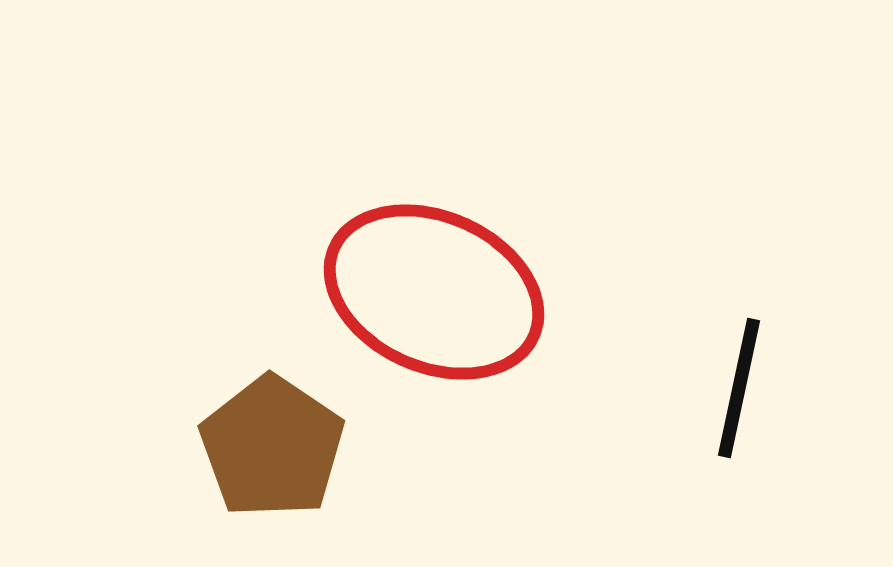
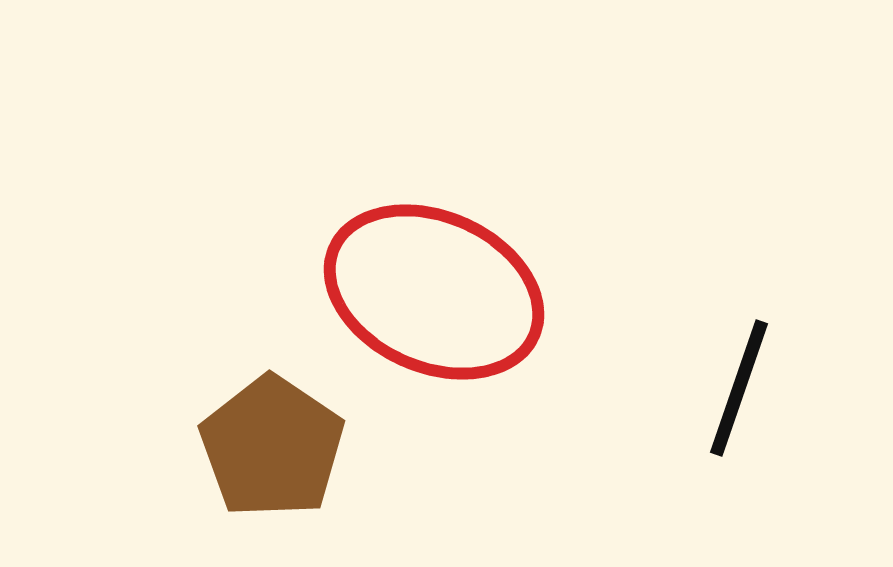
black line: rotated 7 degrees clockwise
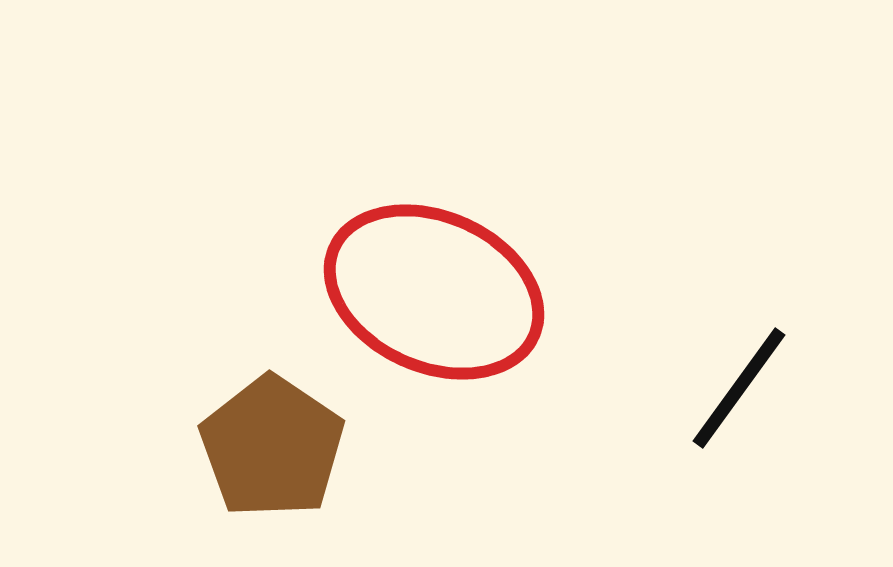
black line: rotated 17 degrees clockwise
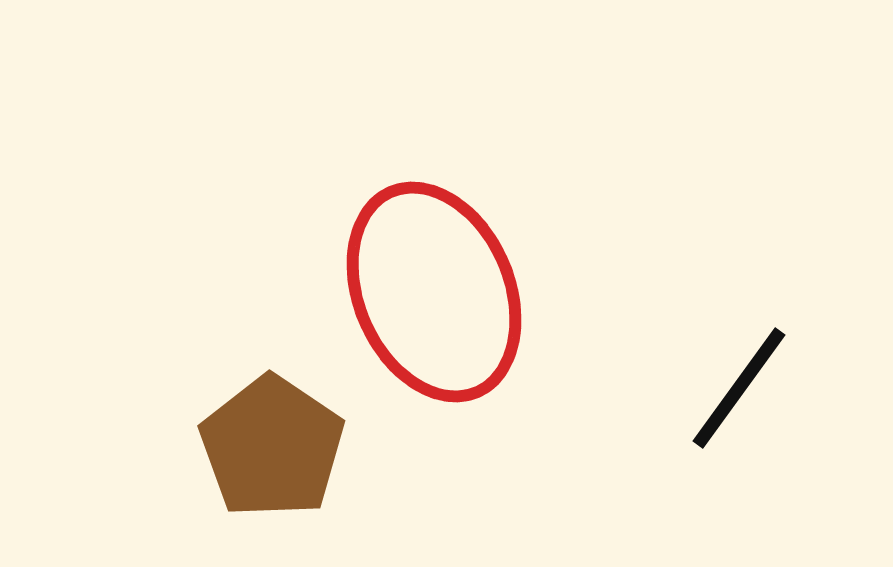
red ellipse: rotated 43 degrees clockwise
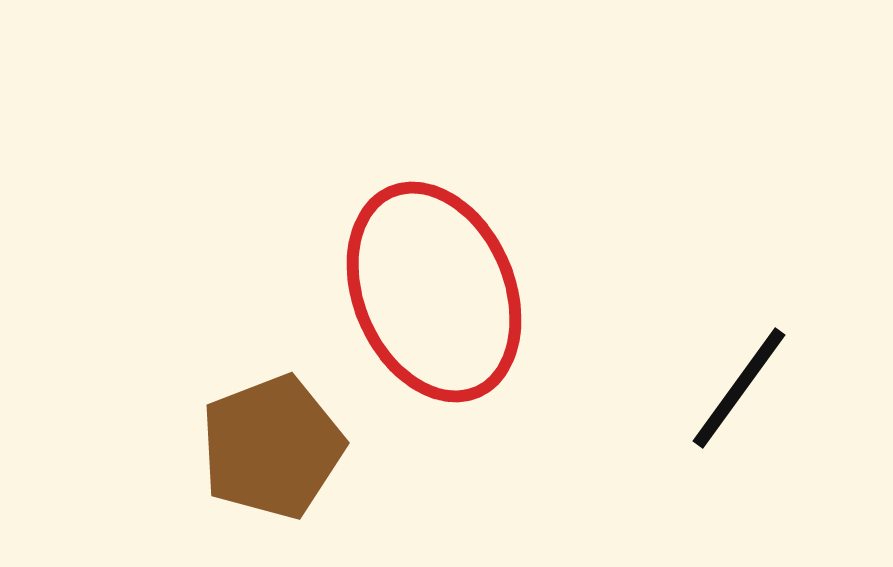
brown pentagon: rotated 17 degrees clockwise
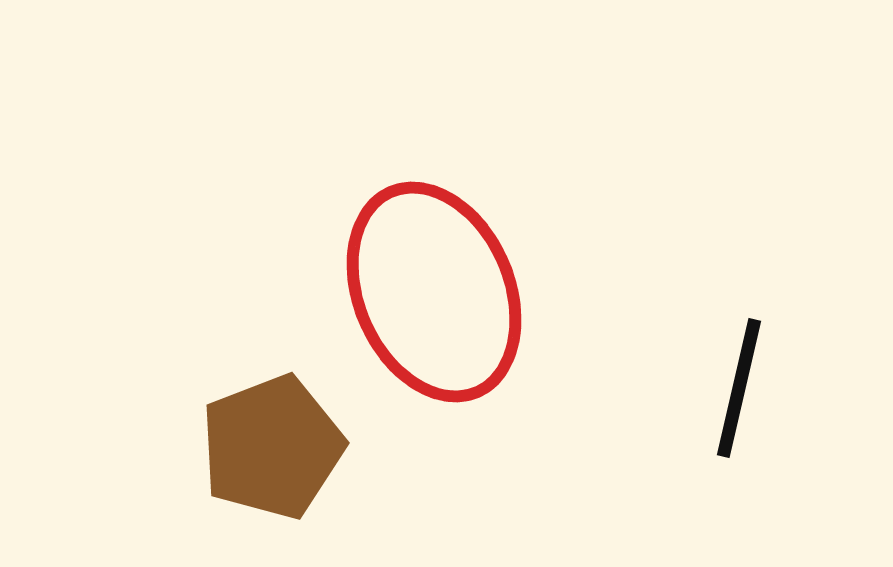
black line: rotated 23 degrees counterclockwise
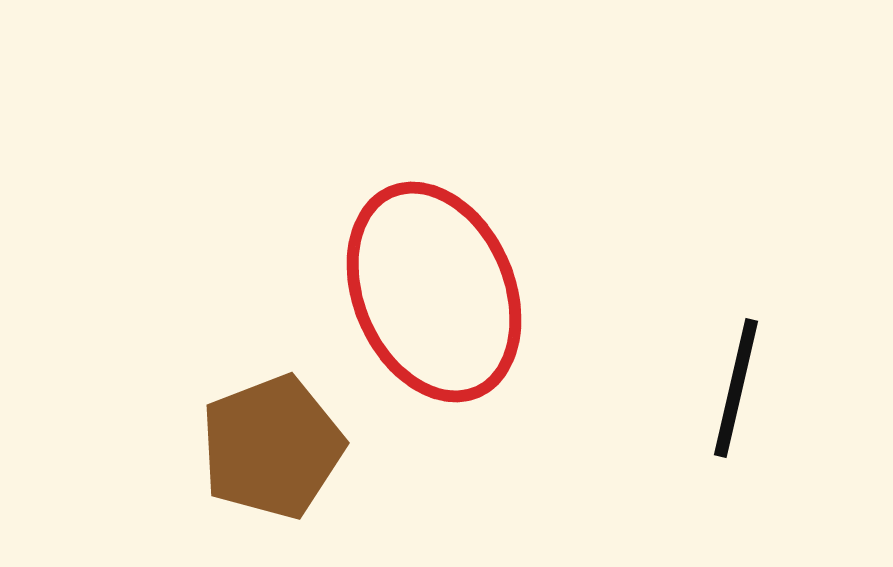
black line: moved 3 px left
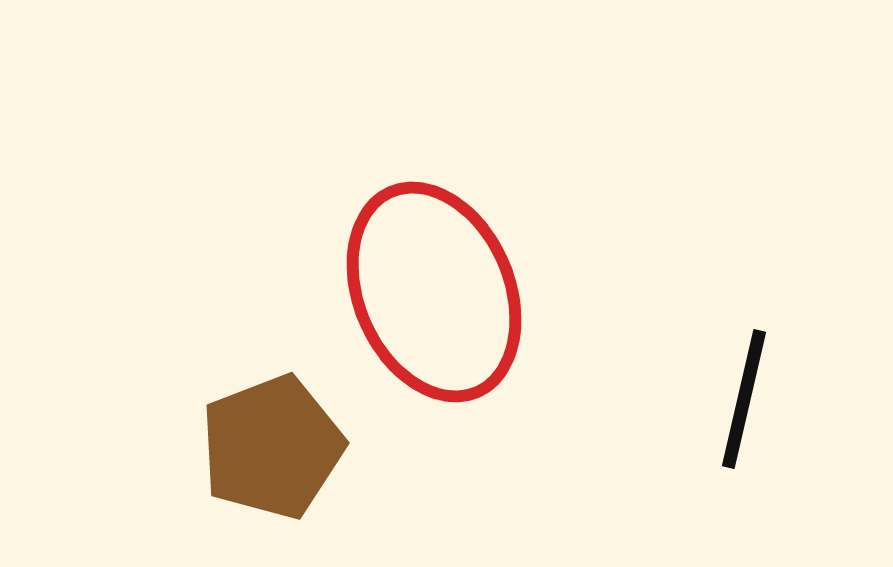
black line: moved 8 px right, 11 px down
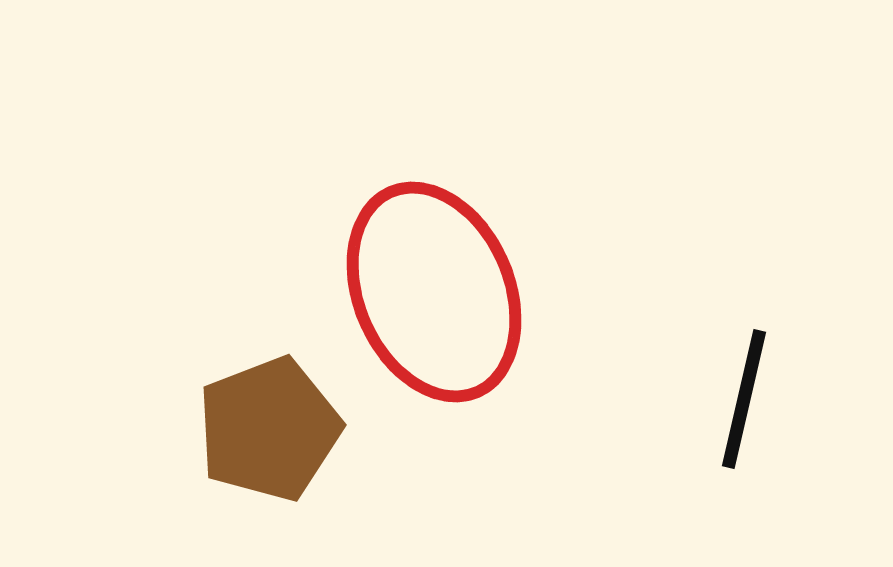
brown pentagon: moved 3 px left, 18 px up
